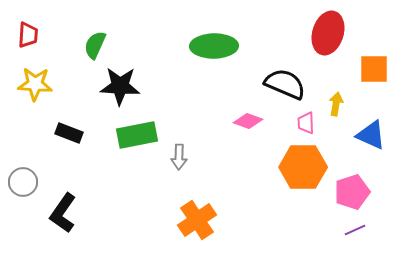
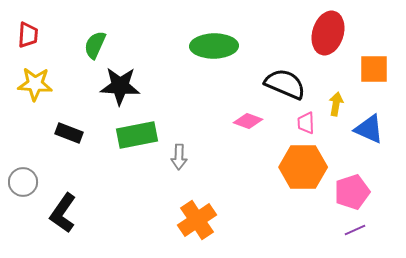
blue triangle: moved 2 px left, 6 px up
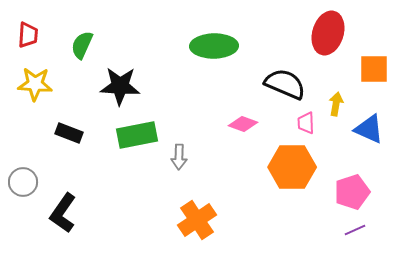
green semicircle: moved 13 px left
pink diamond: moved 5 px left, 3 px down
orange hexagon: moved 11 px left
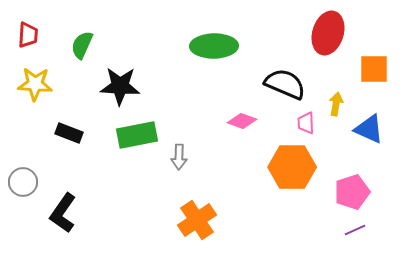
pink diamond: moved 1 px left, 3 px up
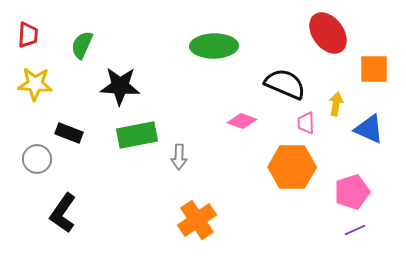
red ellipse: rotated 54 degrees counterclockwise
gray circle: moved 14 px right, 23 px up
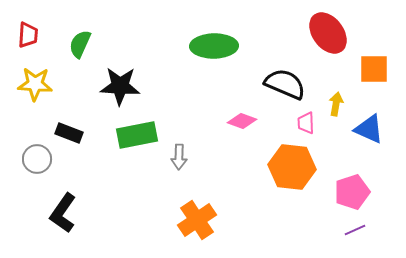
green semicircle: moved 2 px left, 1 px up
orange hexagon: rotated 6 degrees clockwise
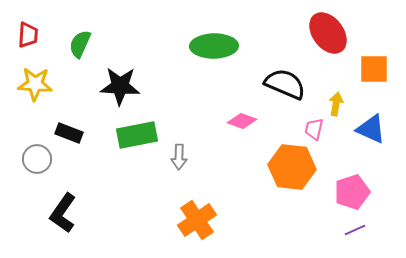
pink trapezoid: moved 8 px right, 6 px down; rotated 15 degrees clockwise
blue triangle: moved 2 px right
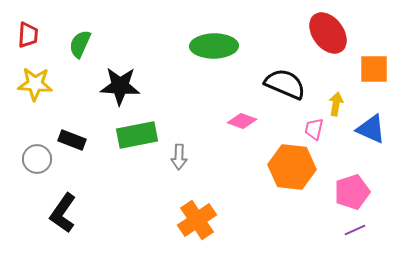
black rectangle: moved 3 px right, 7 px down
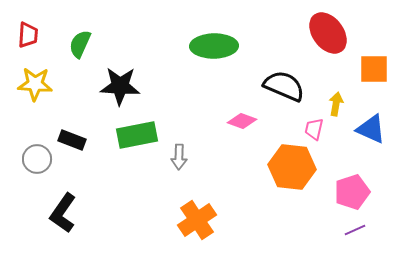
black semicircle: moved 1 px left, 2 px down
